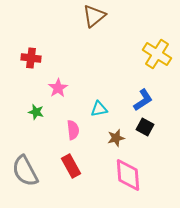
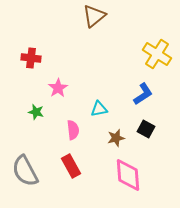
blue L-shape: moved 6 px up
black square: moved 1 px right, 2 px down
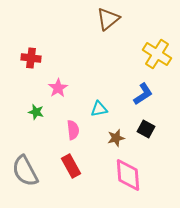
brown triangle: moved 14 px right, 3 px down
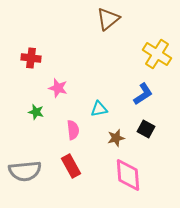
pink star: rotated 24 degrees counterclockwise
gray semicircle: rotated 68 degrees counterclockwise
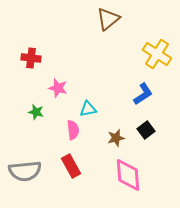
cyan triangle: moved 11 px left
black square: moved 1 px down; rotated 24 degrees clockwise
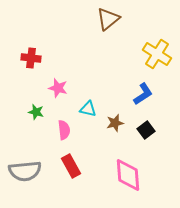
cyan triangle: rotated 24 degrees clockwise
pink semicircle: moved 9 px left
brown star: moved 1 px left, 15 px up
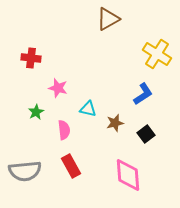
brown triangle: rotated 10 degrees clockwise
green star: rotated 28 degrees clockwise
black square: moved 4 px down
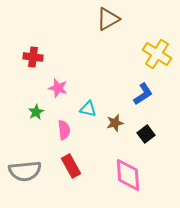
red cross: moved 2 px right, 1 px up
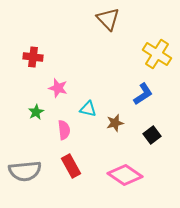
brown triangle: rotated 45 degrees counterclockwise
black square: moved 6 px right, 1 px down
pink diamond: moved 3 px left; rotated 52 degrees counterclockwise
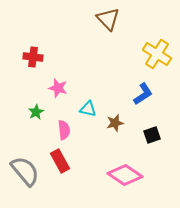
black square: rotated 18 degrees clockwise
red rectangle: moved 11 px left, 5 px up
gray semicircle: rotated 124 degrees counterclockwise
